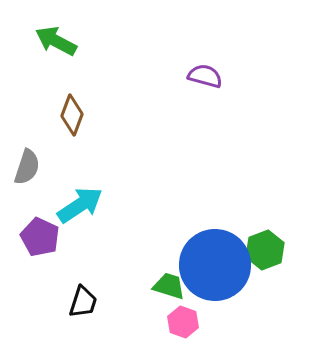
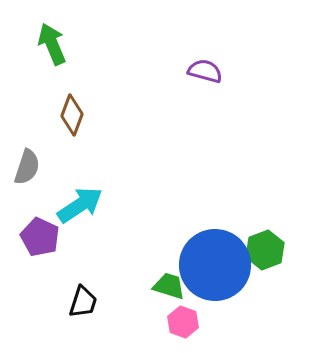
green arrow: moved 4 px left, 3 px down; rotated 39 degrees clockwise
purple semicircle: moved 5 px up
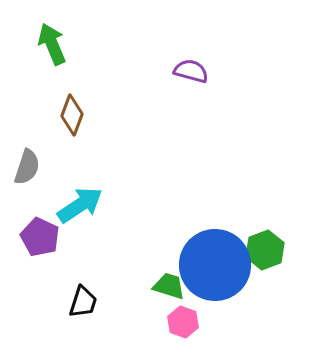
purple semicircle: moved 14 px left
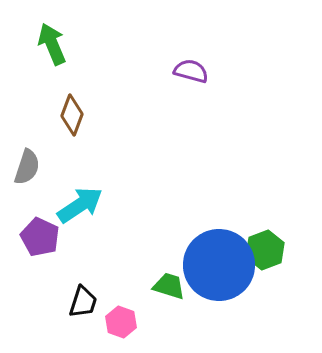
blue circle: moved 4 px right
pink hexagon: moved 62 px left
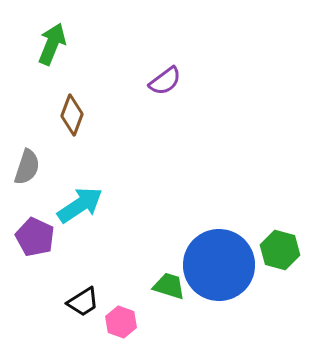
green arrow: rotated 45 degrees clockwise
purple semicircle: moved 26 px left, 10 px down; rotated 128 degrees clockwise
purple pentagon: moved 5 px left
green hexagon: moved 15 px right; rotated 24 degrees counterclockwise
black trapezoid: rotated 40 degrees clockwise
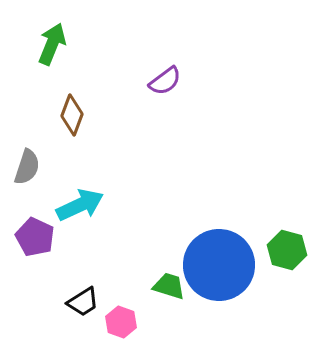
cyan arrow: rotated 9 degrees clockwise
green hexagon: moved 7 px right
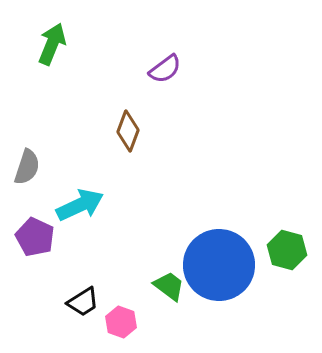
purple semicircle: moved 12 px up
brown diamond: moved 56 px right, 16 px down
green trapezoid: rotated 20 degrees clockwise
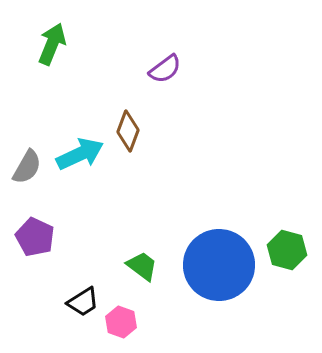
gray semicircle: rotated 12 degrees clockwise
cyan arrow: moved 51 px up
green trapezoid: moved 27 px left, 20 px up
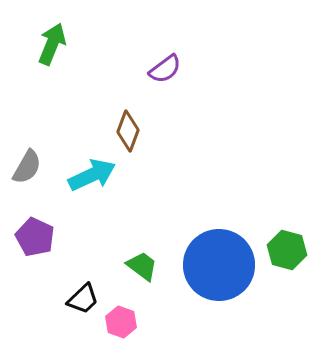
cyan arrow: moved 12 px right, 21 px down
black trapezoid: moved 3 px up; rotated 12 degrees counterclockwise
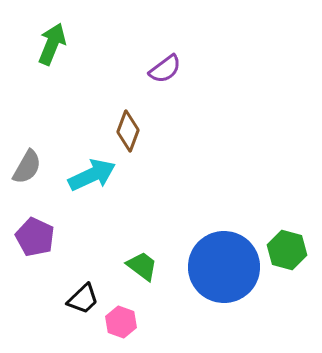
blue circle: moved 5 px right, 2 px down
